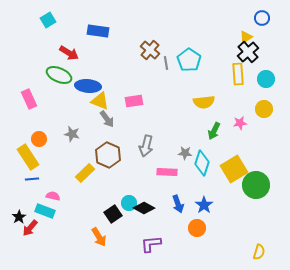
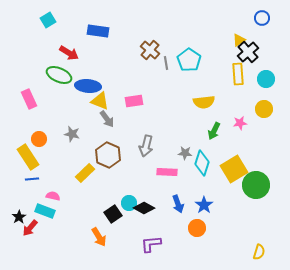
yellow triangle at (246, 37): moved 7 px left, 3 px down
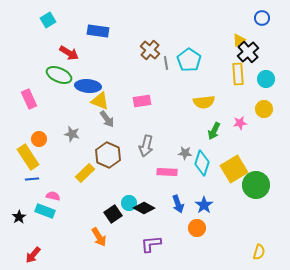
pink rectangle at (134, 101): moved 8 px right
red arrow at (30, 228): moved 3 px right, 27 px down
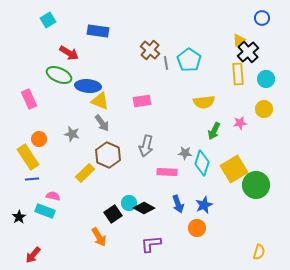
gray arrow at (107, 119): moved 5 px left, 4 px down
blue star at (204, 205): rotated 12 degrees clockwise
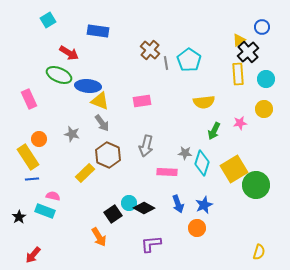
blue circle at (262, 18): moved 9 px down
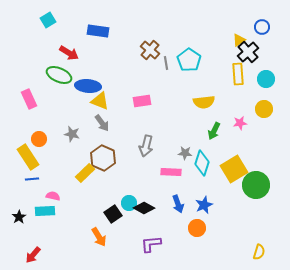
brown hexagon at (108, 155): moved 5 px left, 3 px down
pink rectangle at (167, 172): moved 4 px right
cyan rectangle at (45, 211): rotated 24 degrees counterclockwise
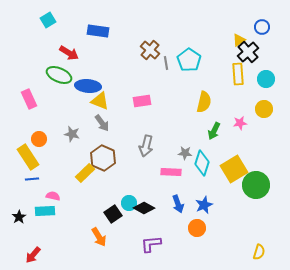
yellow semicircle at (204, 102): rotated 70 degrees counterclockwise
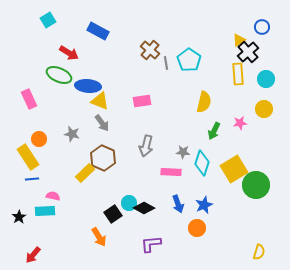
blue rectangle at (98, 31): rotated 20 degrees clockwise
gray star at (185, 153): moved 2 px left, 1 px up
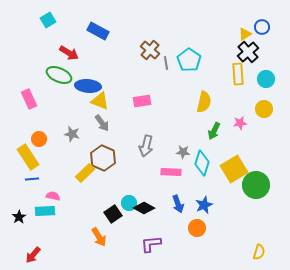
yellow triangle at (239, 40): moved 6 px right, 6 px up
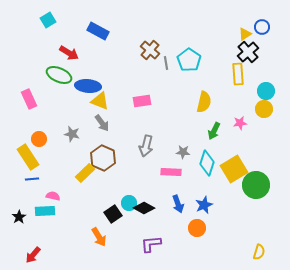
cyan circle at (266, 79): moved 12 px down
cyan diamond at (202, 163): moved 5 px right
